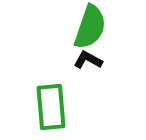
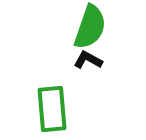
green rectangle: moved 1 px right, 2 px down
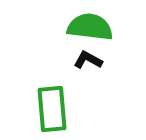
green semicircle: rotated 102 degrees counterclockwise
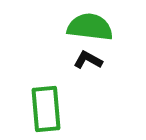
green rectangle: moved 6 px left
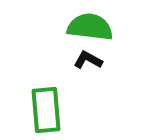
green rectangle: moved 1 px down
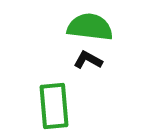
green rectangle: moved 8 px right, 4 px up
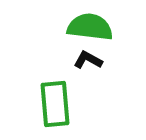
green rectangle: moved 1 px right, 2 px up
